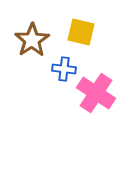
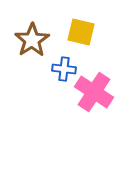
pink cross: moved 2 px left, 1 px up
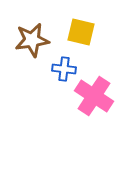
brown star: rotated 24 degrees clockwise
pink cross: moved 4 px down
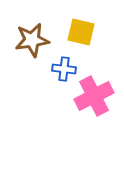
pink cross: rotated 30 degrees clockwise
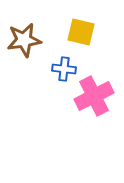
brown star: moved 8 px left
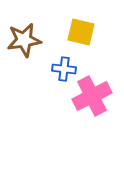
pink cross: moved 2 px left
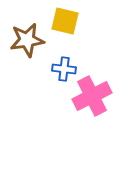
yellow square: moved 16 px left, 11 px up
brown star: moved 3 px right
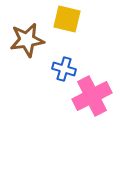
yellow square: moved 2 px right, 2 px up
blue cross: rotated 10 degrees clockwise
